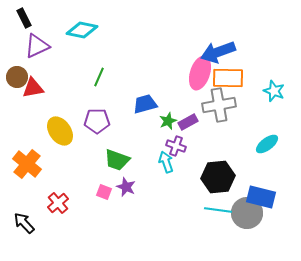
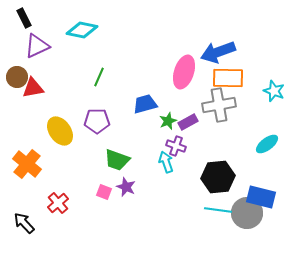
pink ellipse: moved 16 px left, 1 px up
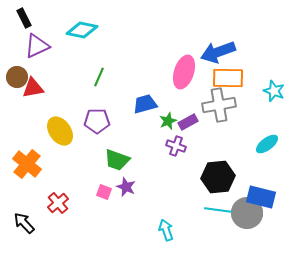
cyan arrow: moved 68 px down
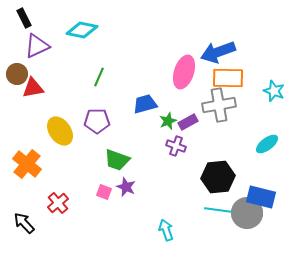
brown circle: moved 3 px up
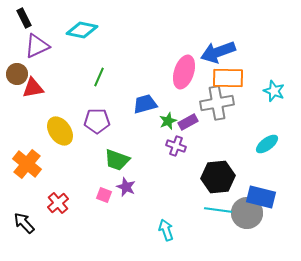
gray cross: moved 2 px left, 2 px up
pink square: moved 3 px down
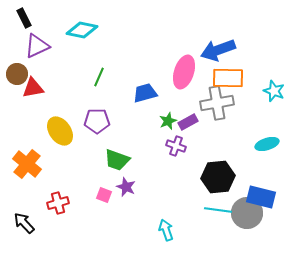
blue arrow: moved 2 px up
blue trapezoid: moved 11 px up
cyan ellipse: rotated 20 degrees clockwise
red cross: rotated 25 degrees clockwise
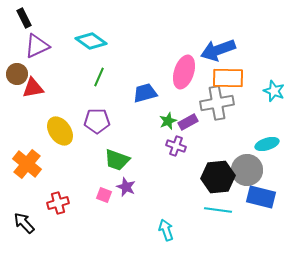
cyan diamond: moved 9 px right, 11 px down; rotated 24 degrees clockwise
gray circle: moved 43 px up
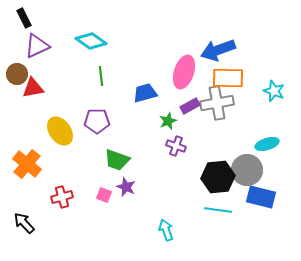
green line: moved 2 px right, 1 px up; rotated 30 degrees counterclockwise
purple rectangle: moved 2 px right, 16 px up
red cross: moved 4 px right, 6 px up
